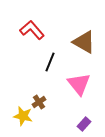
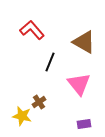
yellow star: moved 1 px left
purple rectangle: rotated 40 degrees clockwise
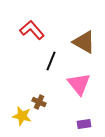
black line: moved 1 px right, 1 px up
brown cross: rotated 32 degrees counterclockwise
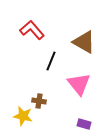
brown cross: moved 1 px up; rotated 16 degrees counterclockwise
yellow star: moved 1 px right
purple rectangle: rotated 24 degrees clockwise
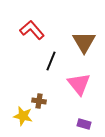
brown triangle: rotated 30 degrees clockwise
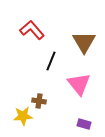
yellow star: rotated 18 degrees counterclockwise
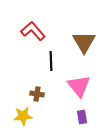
red L-shape: moved 1 px right, 1 px down
black line: rotated 24 degrees counterclockwise
pink triangle: moved 2 px down
brown cross: moved 2 px left, 7 px up
purple rectangle: moved 2 px left, 7 px up; rotated 64 degrees clockwise
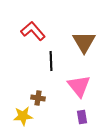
brown cross: moved 1 px right, 4 px down
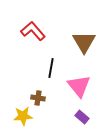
black line: moved 7 px down; rotated 12 degrees clockwise
purple rectangle: rotated 40 degrees counterclockwise
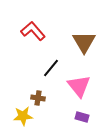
black line: rotated 30 degrees clockwise
purple rectangle: rotated 24 degrees counterclockwise
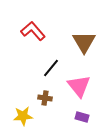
brown cross: moved 7 px right
